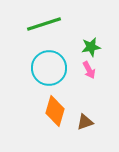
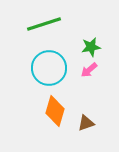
pink arrow: rotated 78 degrees clockwise
brown triangle: moved 1 px right, 1 px down
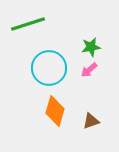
green line: moved 16 px left
brown triangle: moved 5 px right, 2 px up
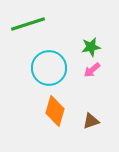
pink arrow: moved 3 px right
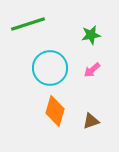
green star: moved 12 px up
cyan circle: moved 1 px right
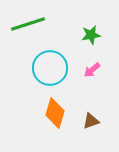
orange diamond: moved 2 px down
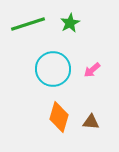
green star: moved 21 px left, 12 px up; rotated 18 degrees counterclockwise
cyan circle: moved 3 px right, 1 px down
orange diamond: moved 4 px right, 4 px down
brown triangle: moved 1 px down; rotated 24 degrees clockwise
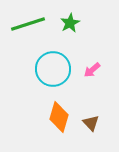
brown triangle: moved 1 px down; rotated 42 degrees clockwise
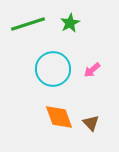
orange diamond: rotated 36 degrees counterclockwise
